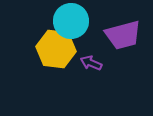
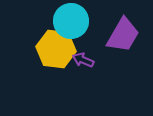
purple trapezoid: rotated 45 degrees counterclockwise
purple arrow: moved 8 px left, 3 px up
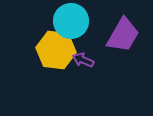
yellow hexagon: moved 1 px down
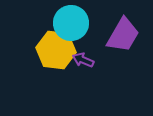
cyan circle: moved 2 px down
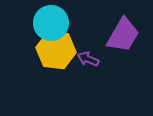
cyan circle: moved 20 px left
purple arrow: moved 5 px right, 1 px up
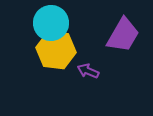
purple arrow: moved 12 px down
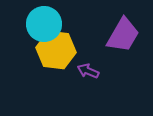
cyan circle: moved 7 px left, 1 px down
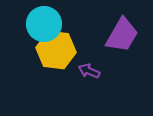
purple trapezoid: moved 1 px left
purple arrow: moved 1 px right
